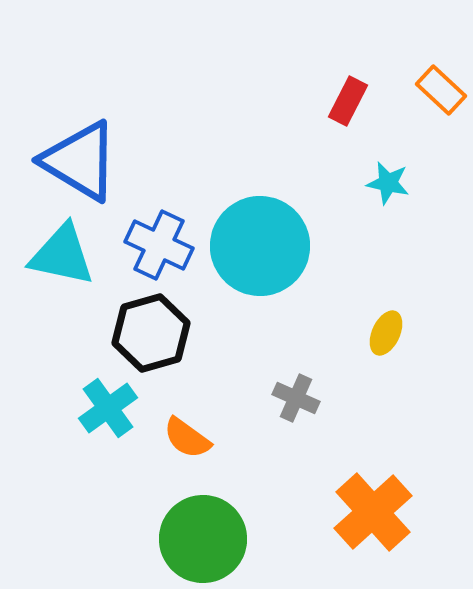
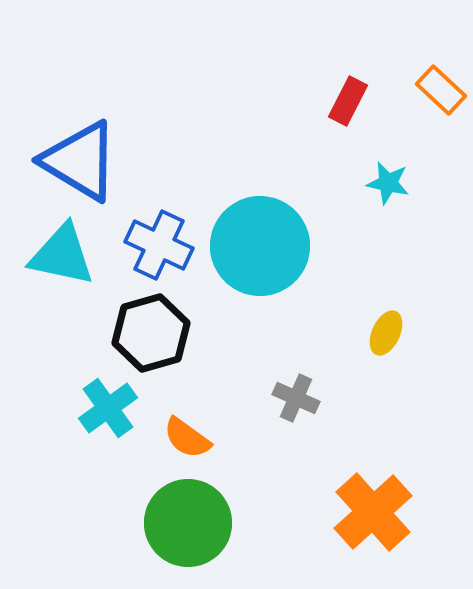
green circle: moved 15 px left, 16 px up
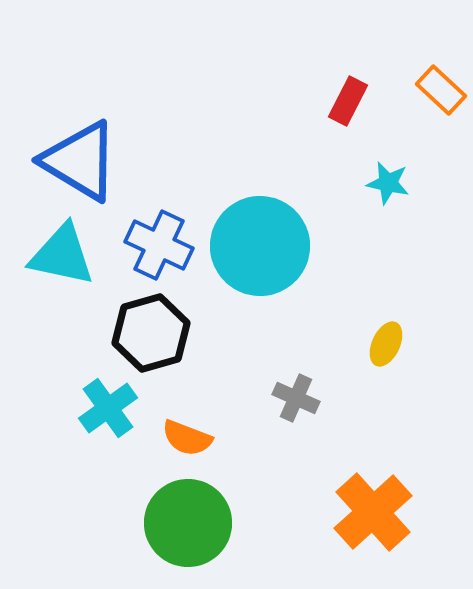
yellow ellipse: moved 11 px down
orange semicircle: rotated 15 degrees counterclockwise
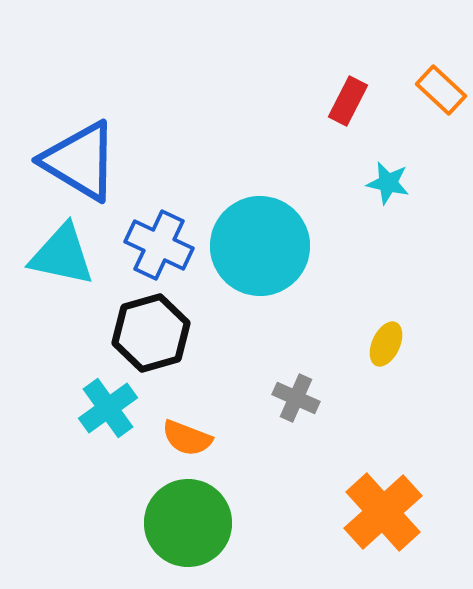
orange cross: moved 10 px right
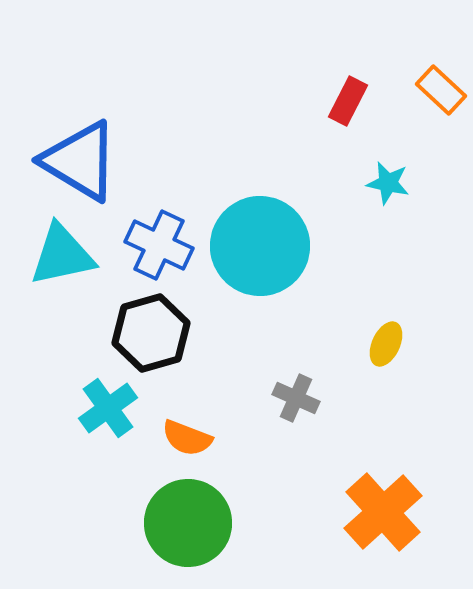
cyan triangle: rotated 24 degrees counterclockwise
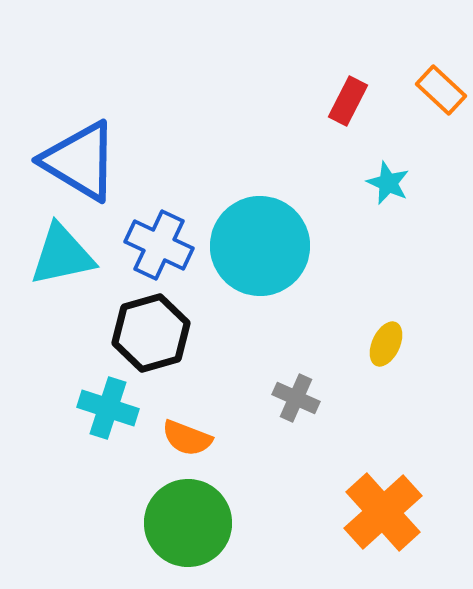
cyan star: rotated 12 degrees clockwise
cyan cross: rotated 36 degrees counterclockwise
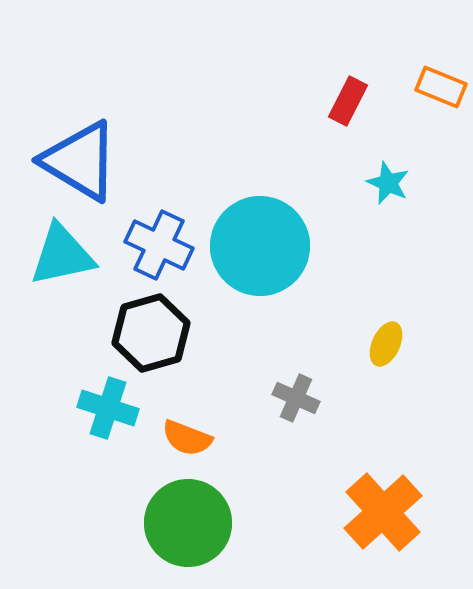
orange rectangle: moved 3 px up; rotated 21 degrees counterclockwise
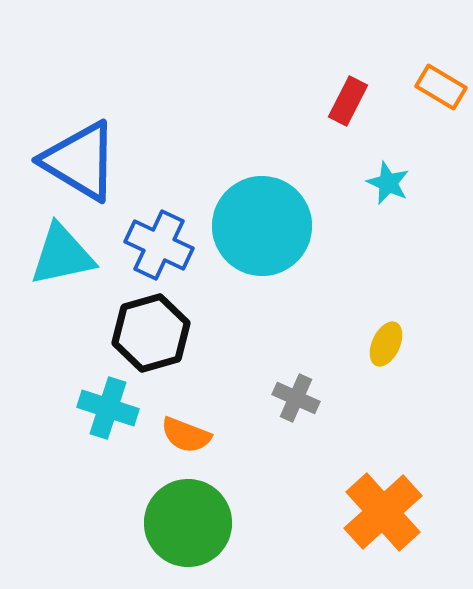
orange rectangle: rotated 9 degrees clockwise
cyan circle: moved 2 px right, 20 px up
orange semicircle: moved 1 px left, 3 px up
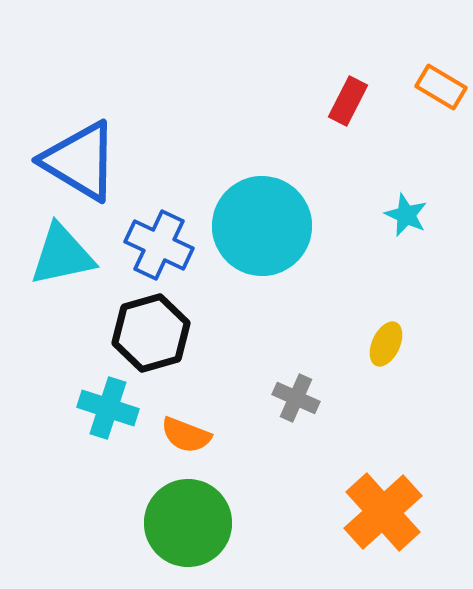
cyan star: moved 18 px right, 32 px down
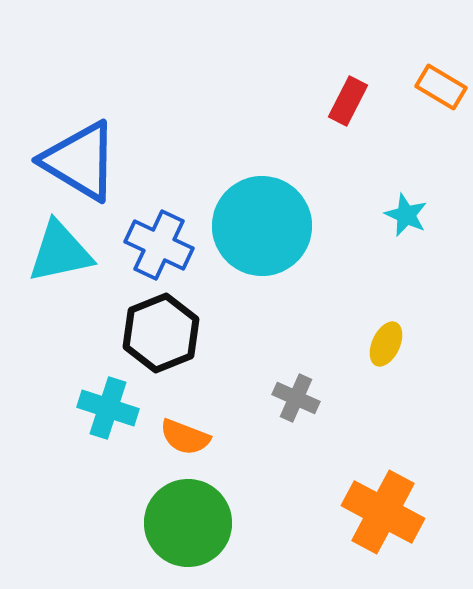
cyan triangle: moved 2 px left, 3 px up
black hexagon: moved 10 px right; rotated 6 degrees counterclockwise
orange semicircle: moved 1 px left, 2 px down
orange cross: rotated 20 degrees counterclockwise
